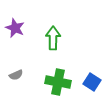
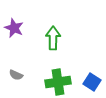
purple star: moved 1 px left
gray semicircle: rotated 48 degrees clockwise
green cross: rotated 20 degrees counterclockwise
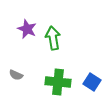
purple star: moved 13 px right, 1 px down
green arrow: rotated 10 degrees counterclockwise
green cross: rotated 15 degrees clockwise
